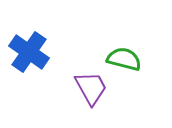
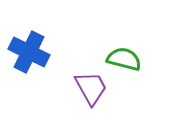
blue cross: rotated 9 degrees counterclockwise
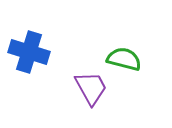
blue cross: rotated 9 degrees counterclockwise
